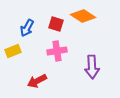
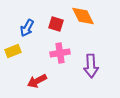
orange diamond: rotated 30 degrees clockwise
pink cross: moved 3 px right, 2 px down
purple arrow: moved 1 px left, 1 px up
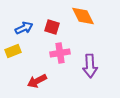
red square: moved 4 px left, 3 px down
blue arrow: moved 3 px left; rotated 144 degrees counterclockwise
purple arrow: moved 1 px left
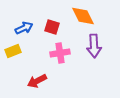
purple arrow: moved 4 px right, 20 px up
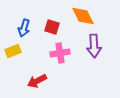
blue arrow: rotated 132 degrees clockwise
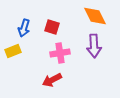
orange diamond: moved 12 px right
red arrow: moved 15 px right, 1 px up
